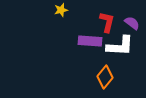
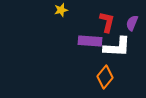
purple semicircle: rotated 105 degrees counterclockwise
white L-shape: moved 3 px left, 1 px down
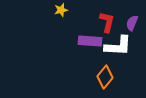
white L-shape: moved 1 px right, 1 px up
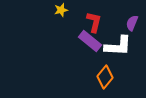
red L-shape: moved 13 px left
purple rectangle: rotated 35 degrees clockwise
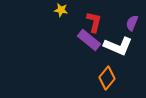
yellow star: rotated 24 degrees clockwise
purple rectangle: moved 1 px left, 1 px up
white L-shape: rotated 20 degrees clockwise
orange diamond: moved 2 px right, 1 px down
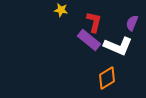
orange diamond: rotated 20 degrees clockwise
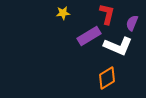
yellow star: moved 2 px right, 3 px down; rotated 16 degrees counterclockwise
red L-shape: moved 13 px right, 8 px up
purple rectangle: moved 4 px up; rotated 70 degrees counterclockwise
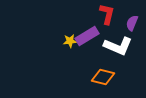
yellow star: moved 7 px right, 28 px down
purple rectangle: moved 2 px left
orange diamond: moved 4 px left, 1 px up; rotated 45 degrees clockwise
